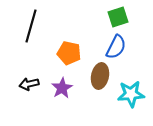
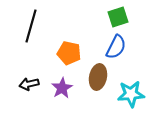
brown ellipse: moved 2 px left, 1 px down
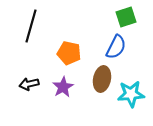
green square: moved 8 px right
brown ellipse: moved 4 px right, 2 px down
purple star: moved 1 px right, 1 px up
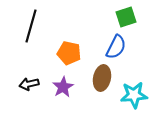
brown ellipse: moved 1 px up
cyan star: moved 3 px right, 1 px down
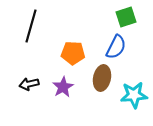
orange pentagon: moved 4 px right; rotated 10 degrees counterclockwise
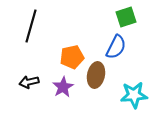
orange pentagon: moved 1 px left, 4 px down; rotated 15 degrees counterclockwise
brown ellipse: moved 6 px left, 3 px up
black arrow: moved 2 px up
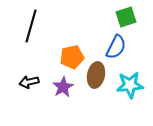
cyan star: moved 4 px left, 10 px up
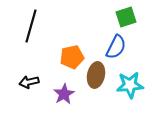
purple star: moved 1 px right, 7 px down
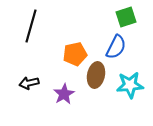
orange pentagon: moved 3 px right, 3 px up
black arrow: moved 1 px down
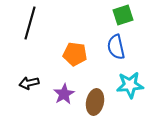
green square: moved 3 px left, 2 px up
black line: moved 1 px left, 3 px up
blue semicircle: rotated 140 degrees clockwise
orange pentagon: rotated 20 degrees clockwise
brown ellipse: moved 1 px left, 27 px down
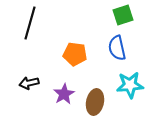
blue semicircle: moved 1 px right, 1 px down
